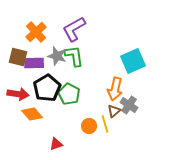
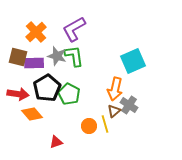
red triangle: moved 2 px up
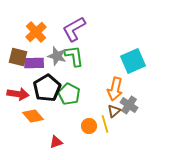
orange diamond: moved 1 px right, 2 px down
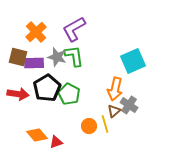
gray star: moved 1 px down
orange diamond: moved 4 px right, 19 px down
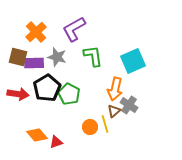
green L-shape: moved 19 px right
orange circle: moved 1 px right, 1 px down
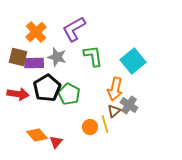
cyan square: rotated 15 degrees counterclockwise
red triangle: rotated 32 degrees counterclockwise
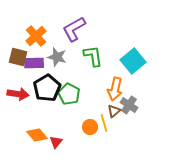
orange cross: moved 4 px down
yellow line: moved 1 px left, 1 px up
